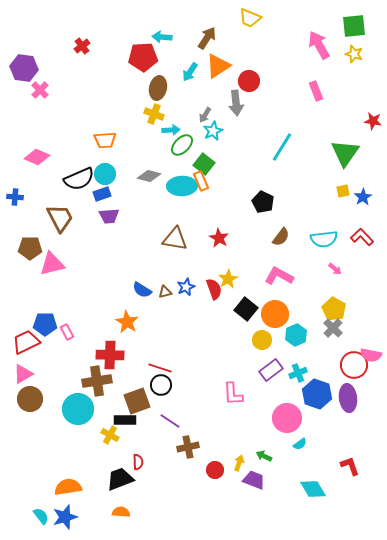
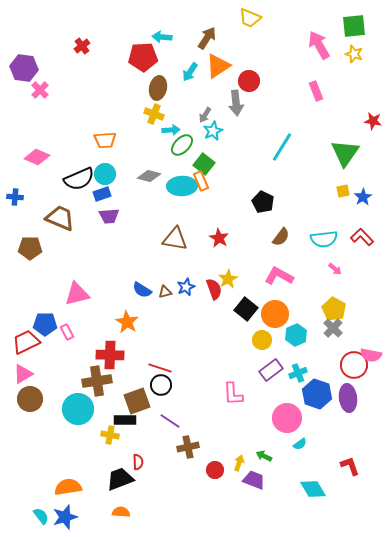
brown trapezoid at (60, 218): rotated 40 degrees counterclockwise
pink triangle at (52, 264): moved 25 px right, 30 px down
yellow cross at (110, 435): rotated 18 degrees counterclockwise
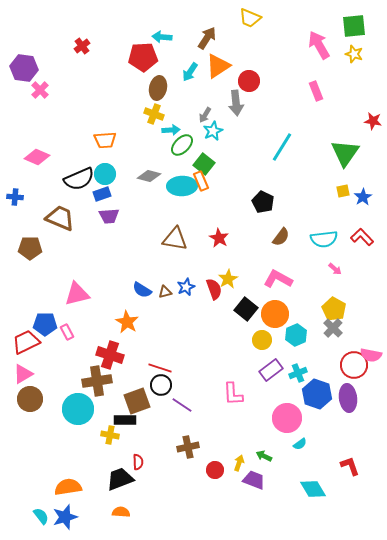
pink L-shape at (279, 276): moved 1 px left, 3 px down
red cross at (110, 355): rotated 16 degrees clockwise
purple line at (170, 421): moved 12 px right, 16 px up
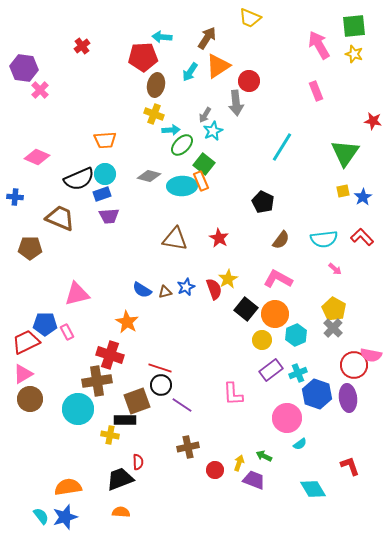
brown ellipse at (158, 88): moved 2 px left, 3 px up
brown semicircle at (281, 237): moved 3 px down
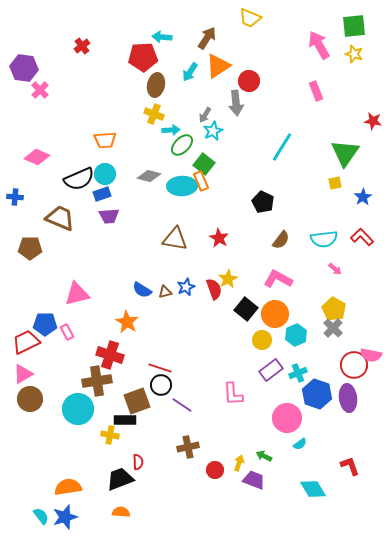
yellow square at (343, 191): moved 8 px left, 8 px up
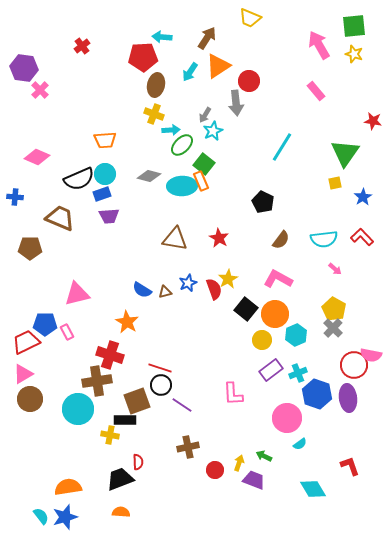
pink rectangle at (316, 91): rotated 18 degrees counterclockwise
blue star at (186, 287): moved 2 px right, 4 px up
